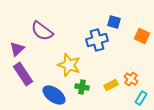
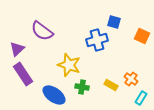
yellow rectangle: rotated 56 degrees clockwise
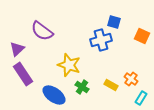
blue cross: moved 4 px right
green cross: rotated 24 degrees clockwise
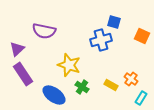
purple semicircle: moved 2 px right; rotated 25 degrees counterclockwise
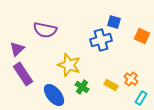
purple semicircle: moved 1 px right, 1 px up
blue ellipse: rotated 15 degrees clockwise
